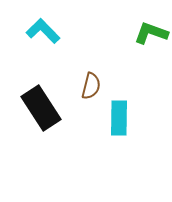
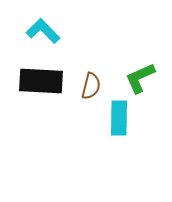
green L-shape: moved 11 px left, 45 px down; rotated 44 degrees counterclockwise
black rectangle: moved 27 px up; rotated 54 degrees counterclockwise
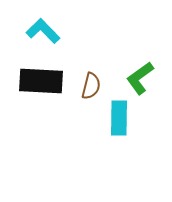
green L-shape: rotated 12 degrees counterclockwise
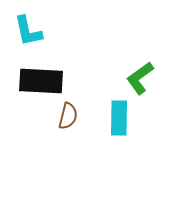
cyan L-shape: moved 15 px left; rotated 148 degrees counterclockwise
brown semicircle: moved 23 px left, 30 px down
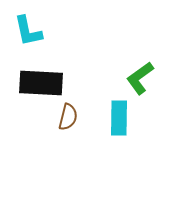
black rectangle: moved 2 px down
brown semicircle: moved 1 px down
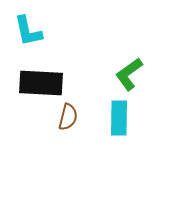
green L-shape: moved 11 px left, 4 px up
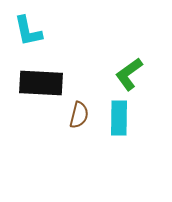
brown semicircle: moved 11 px right, 2 px up
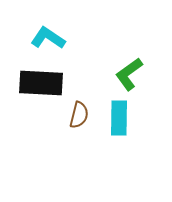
cyan L-shape: moved 20 px right, 7 px down; rotated 136 degrees clockwise
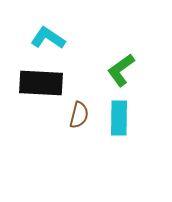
green L-shape: moved 8 px left, 4 px up
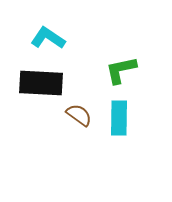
green L-shape: rotated 24 degrees clockwise
brown semicircle: rotated 68 degrees counterclockwise
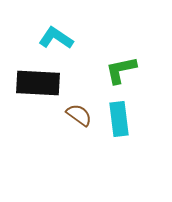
cyan L-shape: moved 8 px right
black rectangle: moved 3 px left
cyan rectangle: moved 1 px down; rotated 8 degrees counterclockwise
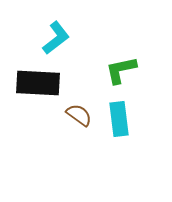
cyan L-shape: rotated 108 degrees clockwise
